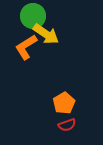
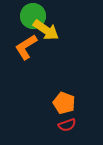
yellow arrow: moved 4 px up
orange pentagon: rotated 20 degrees counterclockwise
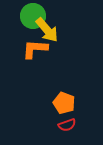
yellow arrow: moved 1 px right; rotated 16 degrees clockwise
orange L-shape: moved 9 px right, 2 px down; rotated 36 degrees clockwise
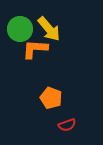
green circle: moved 13 px left, 13 px down
yellow arrow: moved 2 px right, 1 px up
orange pentagon: moved 13 px left, 5 px up
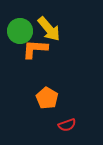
green circle: moved 2 px down
orange pentagon: moved 4 px left; rotated 10 degrees clockwise
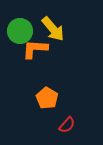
yellow arrow: moved 4 px right
red semicircle: rotated 30 degrees counterclockwise
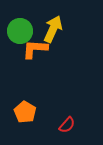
yellow arrow: rotated 116 degrees counterclockwise
orange pentagon: moved 22 px left, 14 px down
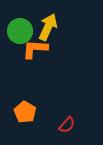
yellow arrow: moved 5 px left, 2 px up
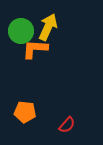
green circle: moved 1 px right
orange pentagon: rotated 25 degrees counterclockwise
